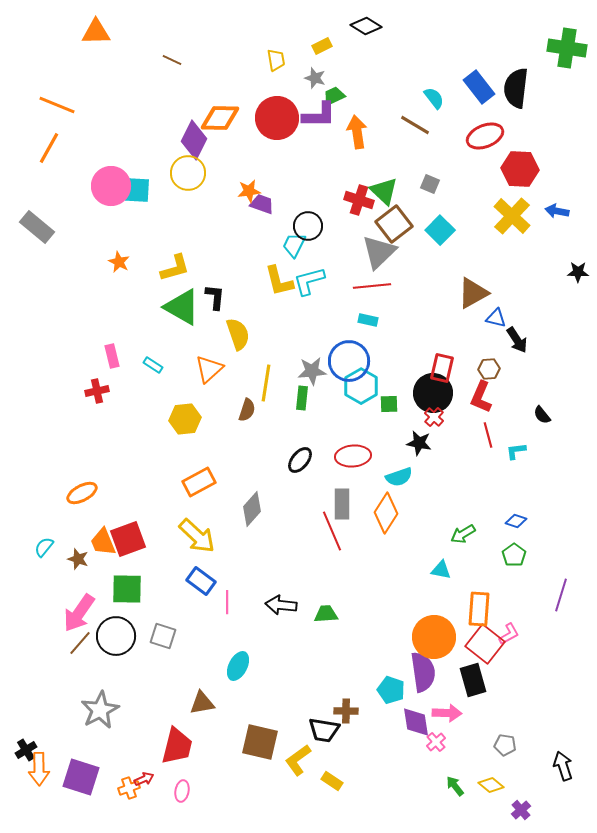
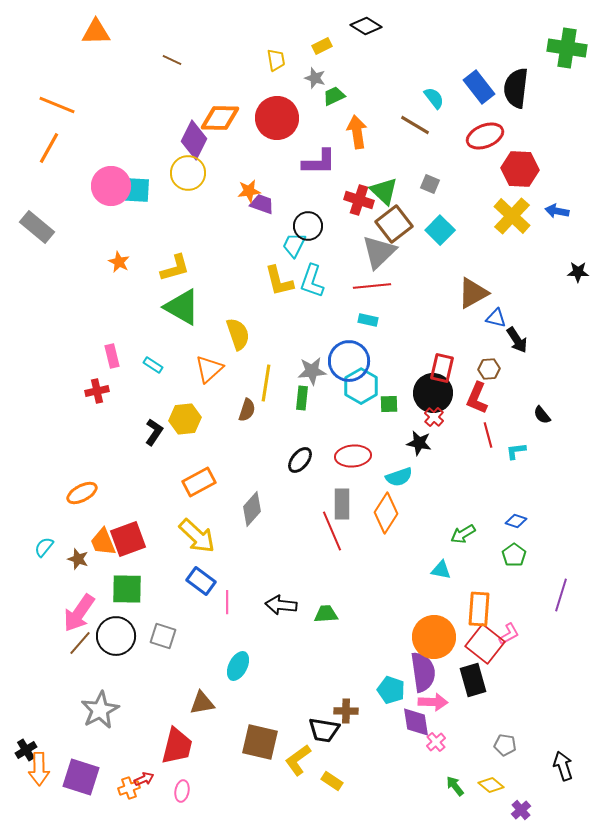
purple L-shape at (319, 115): moved 47 px down
cyan L-shape at (309, 281): moved 3 px right; rotated 56 degrees counterclockwise
black L-shape at (215, 297): moved 61 px left, 135 px down; rotated 28 degrees clockwise
red L-shape at (481, 397): moved 4 px left, 1 px down
pink arrow at (447, 713): moved 14 px left, 11 px up
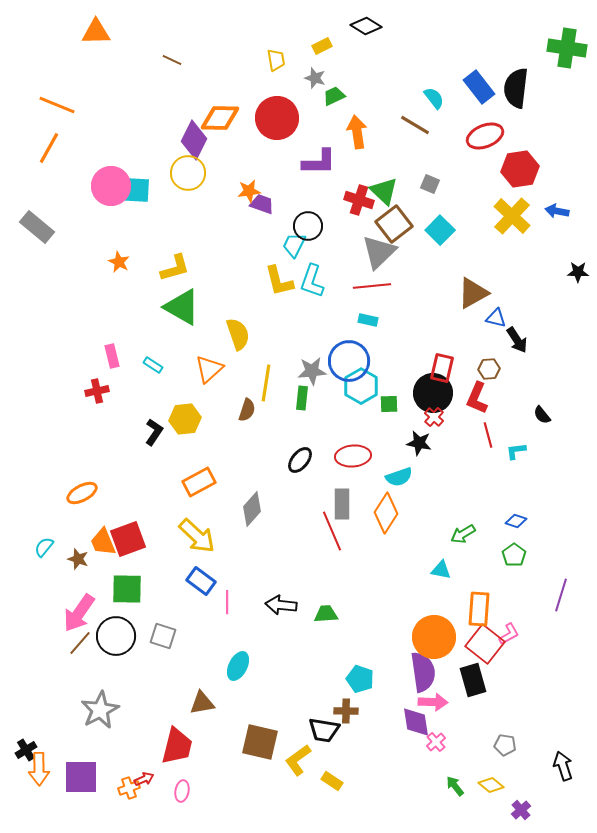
red hexagon at (520, 169): rotated 12 degrees counterclockwise
cyan pentagon at (391, 690): moved 31 px left, 11 px up
purple square at (81, 777): rotated 18 degrees counterclockwise
